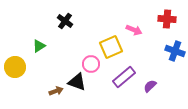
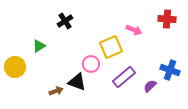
black cross: rotated 21 degrees clockwise
blue cross: moved 5 px left, 19 px down
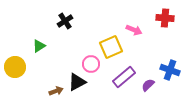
red cross: moved 2 px left, 1 px up
black triangle: rotated 48 degrees counterclockwise
purple semicircle: moved 2 px left, 1 px up
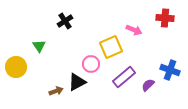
green triangle: rotated 32 degrees counterclockwise
yellow circle: moved 1 px right
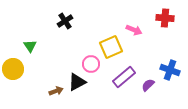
green triangle: moved 9 px left
yellow circle: moved 3 px left, 2 px down
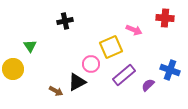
black cross: rotated 21 degrees clockwise
purple rectangle: moved 2 px up
brown arrow: rotated 48 degrees clockwise
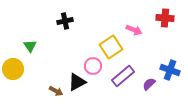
yellow square: rotated 10 degrees counterclockwise
pink circle: moved 2 px right, 2 px down
purple rectangle: moved 1 px left, 1 px down
purple semicircle: moved 1 px right, 1 px up
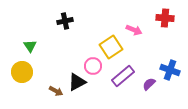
yellow circle: moved 9 px right, 3 px down
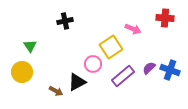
pink arrow: moved 1 px left, 1 px up
pink circle: moved 2 px up
purple semicircle: moved 16 px up
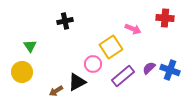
brown arrow: rotated 120 degrees clockwise
